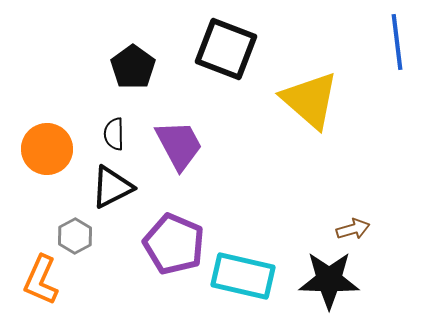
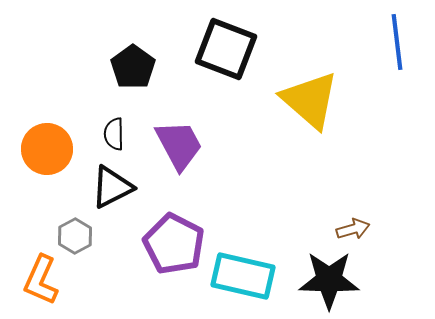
purple pentagon: rotated 4 degrees clockwise
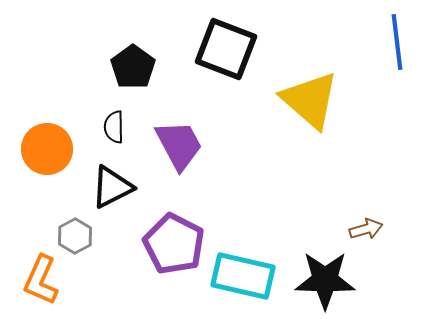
black semicircle: moved 7 px up
brown arrow: moved 13 px right
black star: moved 4 px left
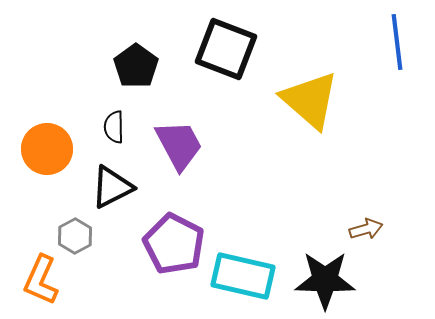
black pentagon: moved 3 px right, 1 px up
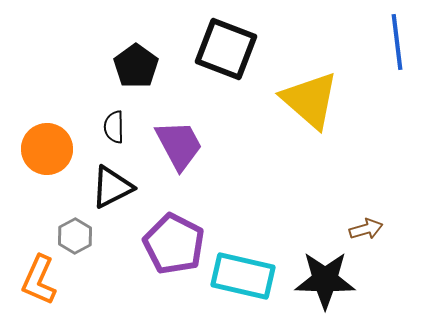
orange L-shape: moved 2 px left
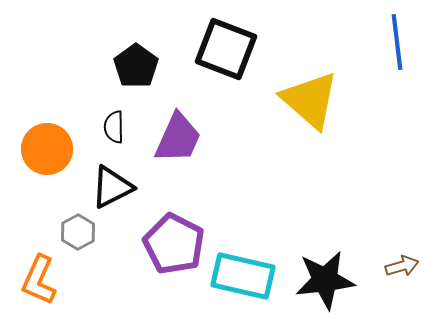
purple trapezoid: moved 1 px left, 7 px up; rotated 52 degrees clockwise
brown arrow: moved 36 px right, 37 px down
gray hexagon: moved 3 px right, 4 px up
black star: rotated 8 degrees counterclockwise
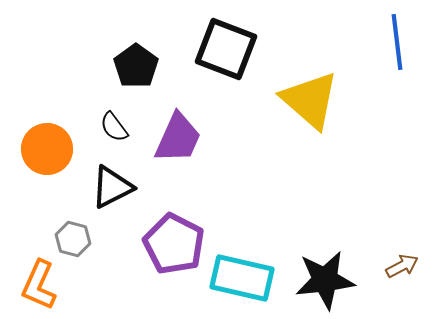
black semicircle: rotated 36 degrees counterclockwise
gray hexagon: moved 5 px left, 7 px down; rotated 16 degrees counterclockwise
brown arrow: rotated 12 degrees counterclockwise
cyan rectangle: moved 1 px left, 2 px down
orange L-shape: moved 5 px down
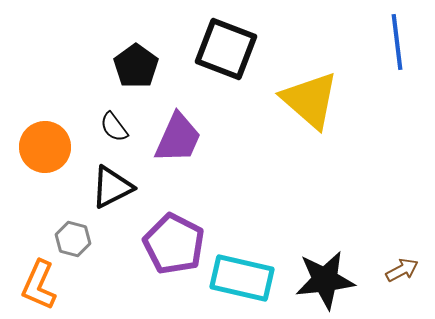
orange circle: moved 2 px left, 2 px up
brown arrow: moved 4 px down
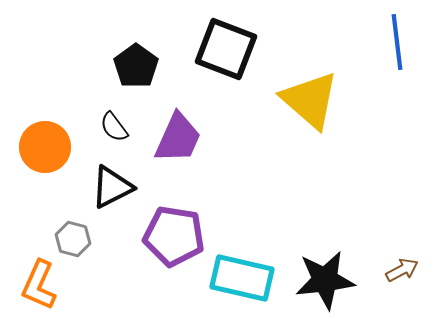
purple pentagon: moved 8 px up; rotated 18 degrees counterclockwise
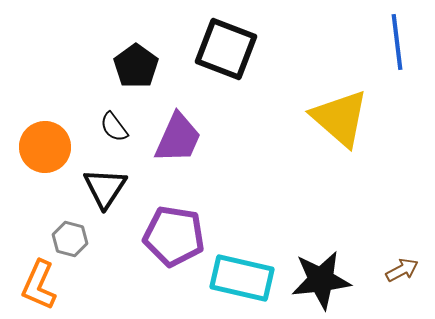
yellow triangle: moved 30 px right, 18 px down
black triangle: moved 7 px left, 1 px down; rotated 30 degrees counterclockwise
gray hexagon: moved 3 px left
black star: moved 4 px left
